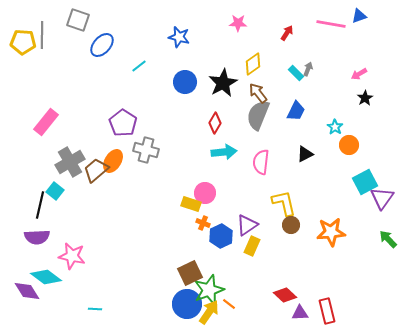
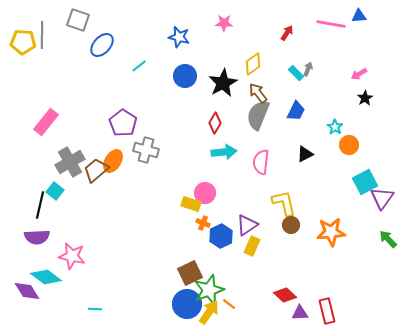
blue triangle at (359, 16): rotated 14 degrees clockwise
pink star at (238, 23): moved 14 px left
blue circle at (185, 82): moved 6 px up
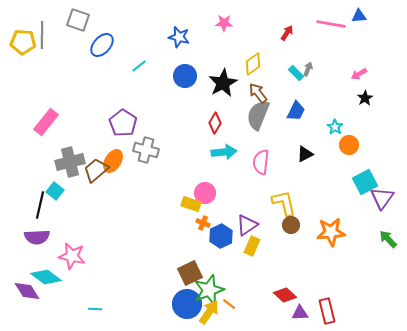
gray cross at (70, 162): rotated 16 degrees clockwise
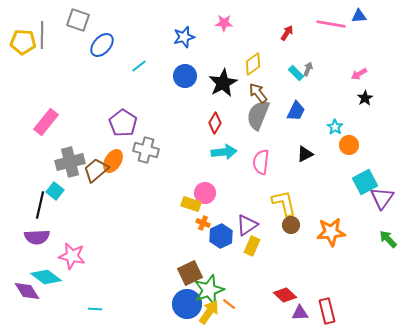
blue star at (179, 37): moved 5 px right; rotated 30 degrees counterclockwise
